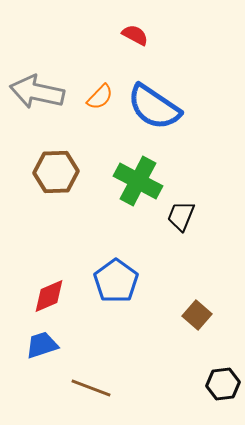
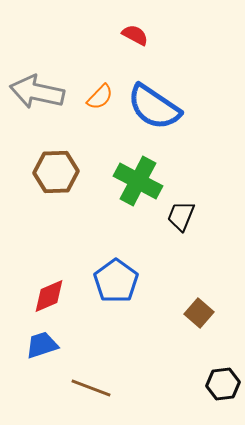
brown square: moved 2 px right, 2 px up
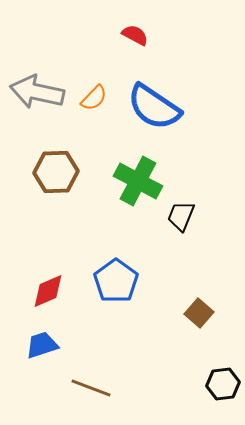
orange semicircle: moved 6 px left, 1 px down
red diamond: moved 1 px left, 5 px up
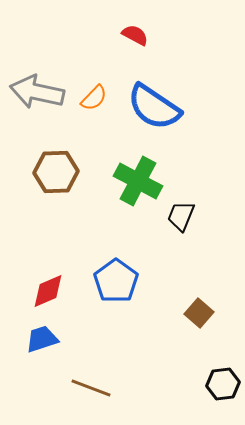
blue trapezoid: moved 6 px up
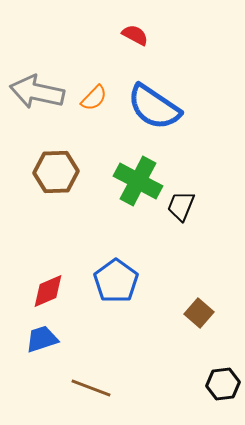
black trapezoid: moved 10 px up
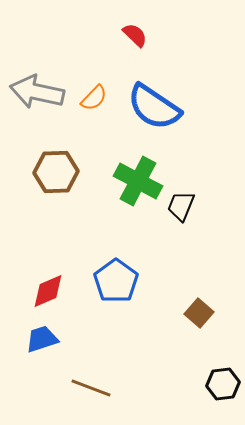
red semicircle: rotated 16 degrees clockwise
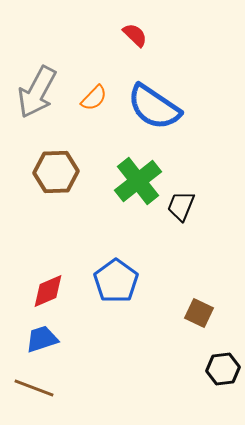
gray arrow: rotated 74 degrees counterclockwise
green cross: rotated 24 degrees clockwise
brown square: rotated 16 degrees counterclockwise
black hexagon: moved 15 px up
brown line: moved 57 px left
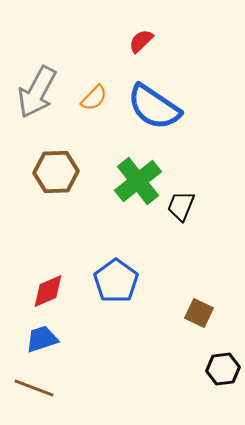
red semicircle: moved 6 px right, 6 px down; rotated 88 degrees counterclockwise
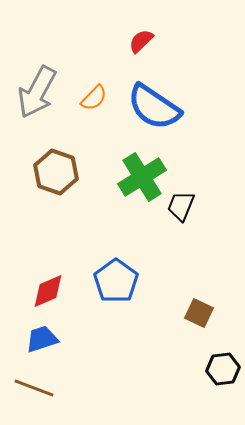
brown hexagon: rotated 21 degrees clockwise
green cross: moved 4 px right, 4 px up; rotated 6 degrees clockwise
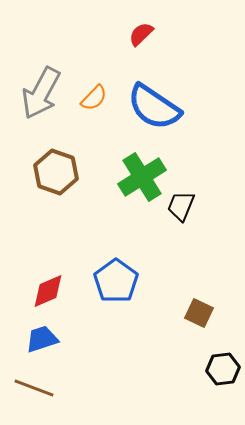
red semicircle: moved 7 px up
gray arrow: moved 4 px right, 1 px down
